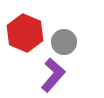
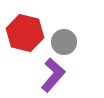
red hexagon: rotated 9 degrees counterclockwise
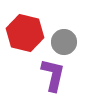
purple L-shape: rotated 28 degrees counterclockwise
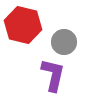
red hexagon: moved 2 px left, 8 px up
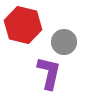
purple L-shape: moved 4 px left, 2 px up
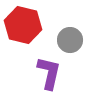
gray circle: moved 6 px right, 2 px up
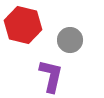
purple L-shape: moved 2 px right, 3 px down
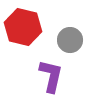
red hexagon: moved 2 px down
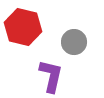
gray circle: moved 4 px right, 2 px down
